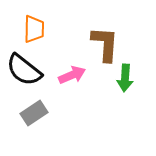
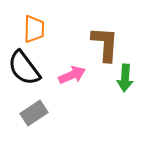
black semicircle: moved 2 px up; rotated 15 degrees clockwise
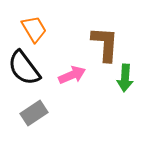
orange trapezoid: rotated 32 degrees counterclockwise
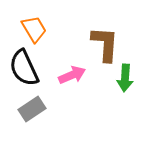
black semicircle: rotated 12 degrees clockwise
gray rectangle: moved 2 px left, 4 px up
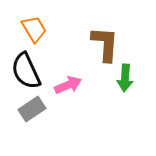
black semicircle: moved 2 px right, 3 px down
pink arrow: moved 4 px left, 10 px down
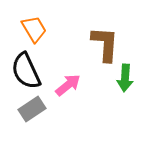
pink arrow: rotated 16 degrees counterclockwise
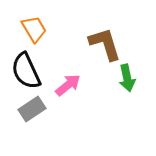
brown L-shape: rotated 21 degrees counterclockwise
green arrow: moved 2 px right; rotated 16 degrees counterclockwise
